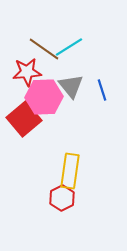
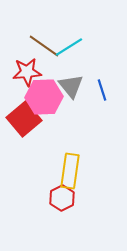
brown line: moved 3 px up
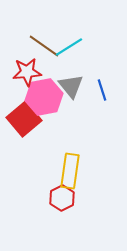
pink hexagon: rotated 9 degrees counterclockwise
